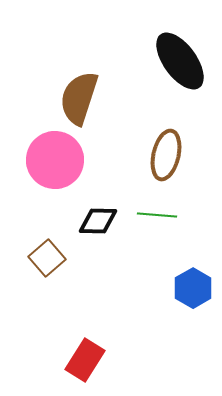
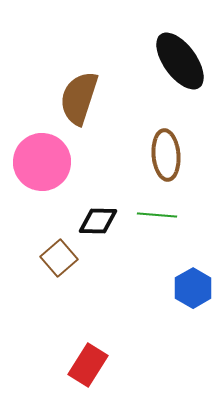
brown ellipse: rotated 18 degrees counterclockwise
pink circle: moved 13 px left, 2 px down
brown square: moved 12 px right
red rectangle: moved 3 px right, 5 px down
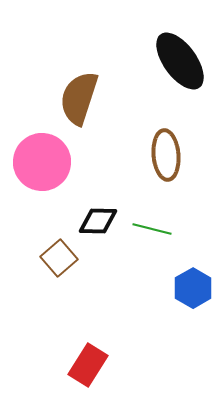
green line: moved 5 px left, 14 px down; rotated 9 degrees clockwise
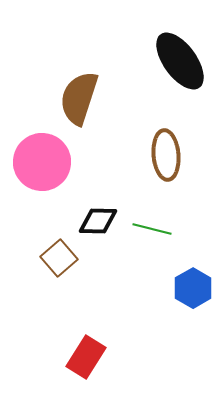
red rectangle: moved 2 px left, 8 px up
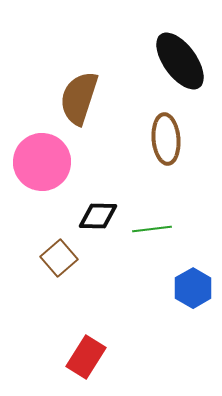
brown ellipse: moved 16 px up
black diamond: moved 5 px up
green line: rotated 21 degrees counterclockwise
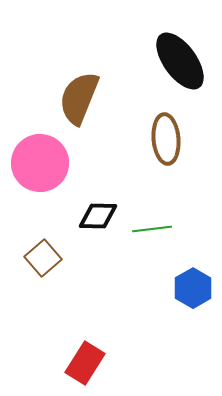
brown semicircle: rotated 4 degrees clockwise
pink circle: moved 2 px left, 1 px down
brown square: moved 16 px left
red rectangle: moved 1 px left, 6 px down
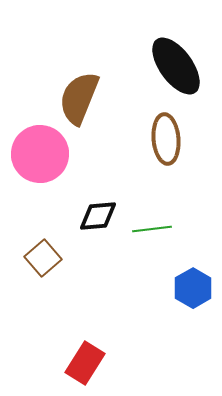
black ellipse: moved 4 px left, 5 px down
pink circle: moved 9 px up
black diamond: rotated 6 degrees counterclockwise
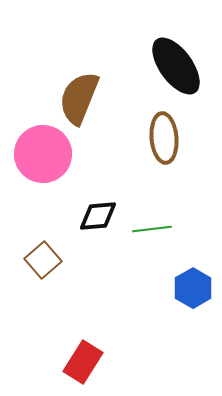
brown ellipse: moved 2 px left, 1 px up
pink circle: moved 3 px right
brown square: moved 2 px down
red rectangle: moved 2 px left, 1 px up
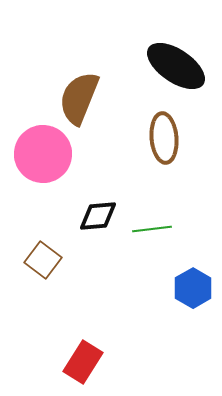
black ellipse: rotated 20 degrees counterclockwise
brown square: rotated 12 degrees counterclockwise
